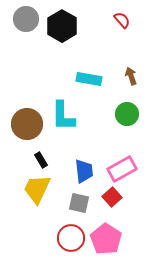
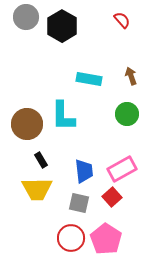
gray circle: moved 2 px up
yellow trapezoid: rotated 116 degrees counterclockwise
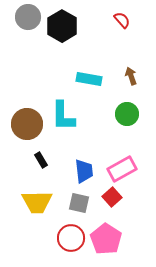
gray circle: moved 2 px right
yellow trapezoid: moved 13 px down
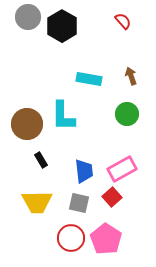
red semicircle: moved 1 px right, 1 px down
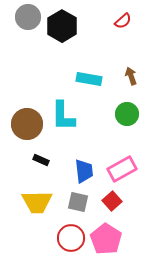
red semicircle: rotated 90 degrees clockwise
black rectangle: rotated 35 degrees counterclockwise
red square: moved 4 px down
gray square: moved 1 px left, 1 px up
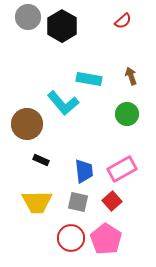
cyan L-shape: moved 13 px up; rotated 40 degrees counterclockwise
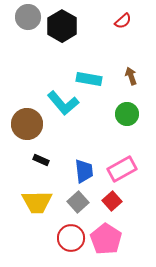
gray square: rotated 35 degrees clockwise
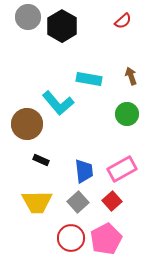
cyan L-shape: moved 5 px left
pink pentagon: rotated 12 degrees clockwise
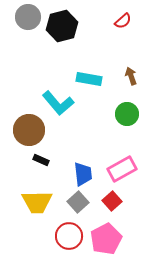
black hexagon: rotated 16 degrees clockwise
brown circle: moved 2 px right, 6 px down
blue trapezoid: moved 1 px left, 3 px down
red circle: moved 2 px left, 2 px up
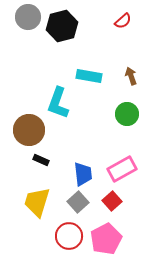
cyan rectangle: moved 3 px up
cyan L-shape: rotated 60 degrees clockwise
yellow trapezoid: rotated 108 degrees clockwise
